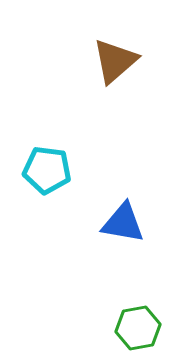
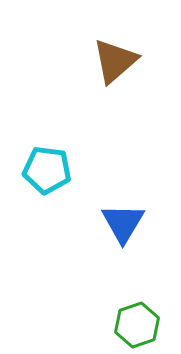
blue triangle: rotated 51 degrees clockwise
green hexagon: moved 1 px left, 3 px up; rotated 9 degrees counterclockwise
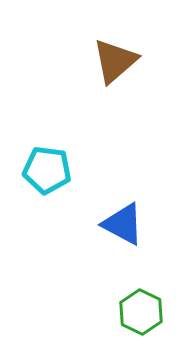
blue triangle: moved 1 px down; rotated 33 degrees counterclockwise
green hexagon: moved 4 px right, 13 px up; rotated 15 degrees counterclockwise
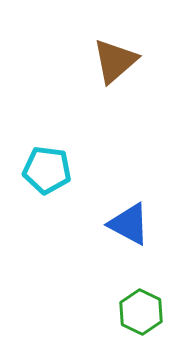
blue triangle: moved 6 px right
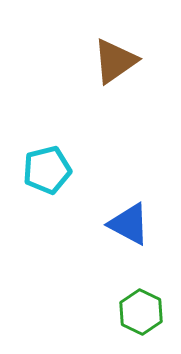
brown triangle: rotated 6 degrees clockwise
cyan pentagon: rotated 21 degrees counterclockwise
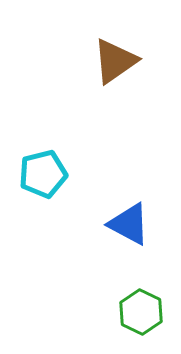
cyan pentagon: moved 4 px left, 4 px down
